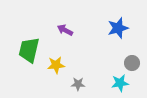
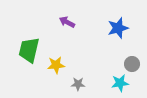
purple arrow: moved 2 px right, 8 px up
gray circle: moved 1 px down
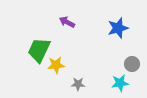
green trapezoid: moved 10 px right; rotated 12 degrees clockwise
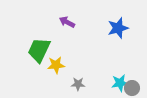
gray circle: moved 24 px down
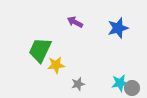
purple arrow: moved 8 px right
green trapezoid: moved 1 px right
gray star: rotated 16 degrees counterclockwise
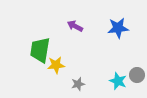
purple arrow: moved 4 px down
blue star: rotated 10 degrees clockwise
green trapezoid: rotated 16 degrees counterclockwise
cyan star: moved 2 px left, 2 px up; rotated 30 degrees clockwise
gray circle: moved 5 px right, 13 px up
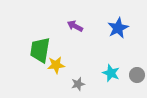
blue star: rotated 20 degrees counterclockwise
cyan star: moved 7 px left, 8 px up
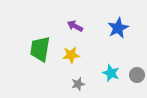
green trapezoid: moved 1 px up
yellow star: moved 15 px right, 10 px up
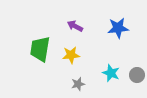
blue star: rotated 20 degrees clockwise
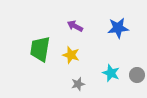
yellow star: rotated 24 degrees clockwise
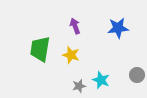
purple arrow: rotated 42 degrees clockwise
cyan star: moved 10 px left, 7 px down
gray star: moved 1 px right, 2 px down
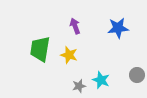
yellow star: moved 2 px left
